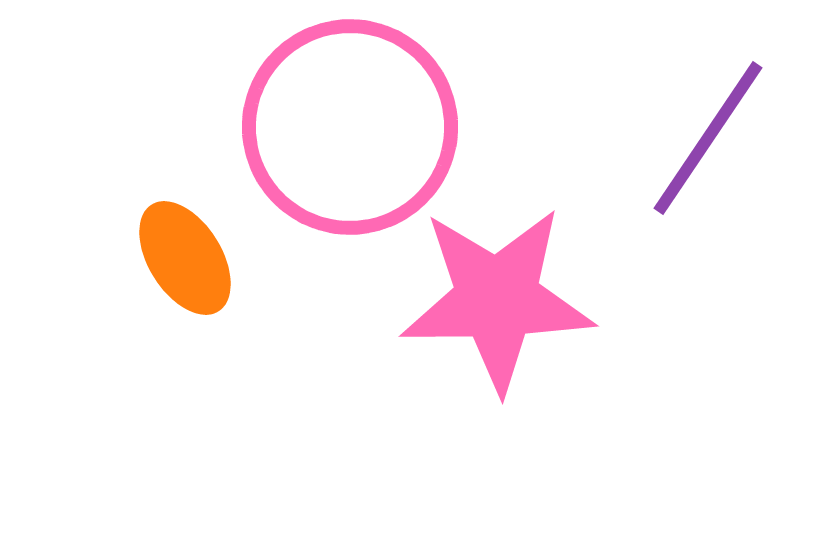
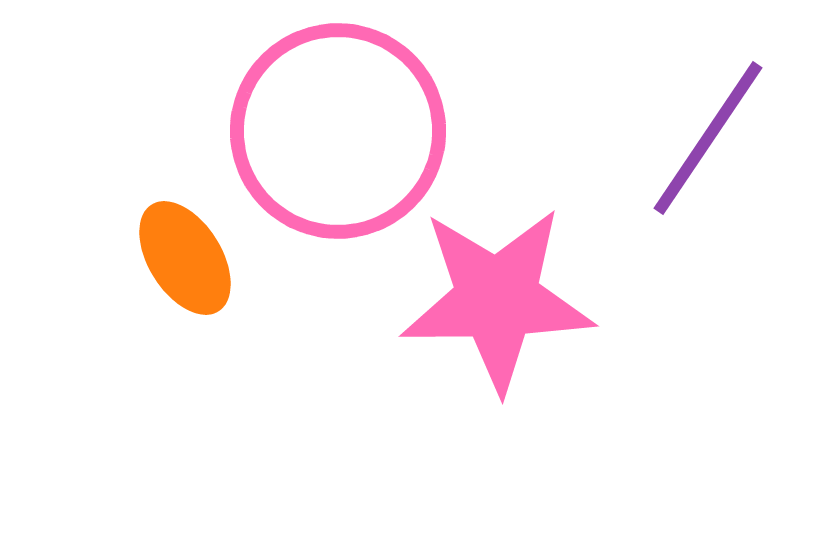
pink circle: moved 12 px left, 4 px down
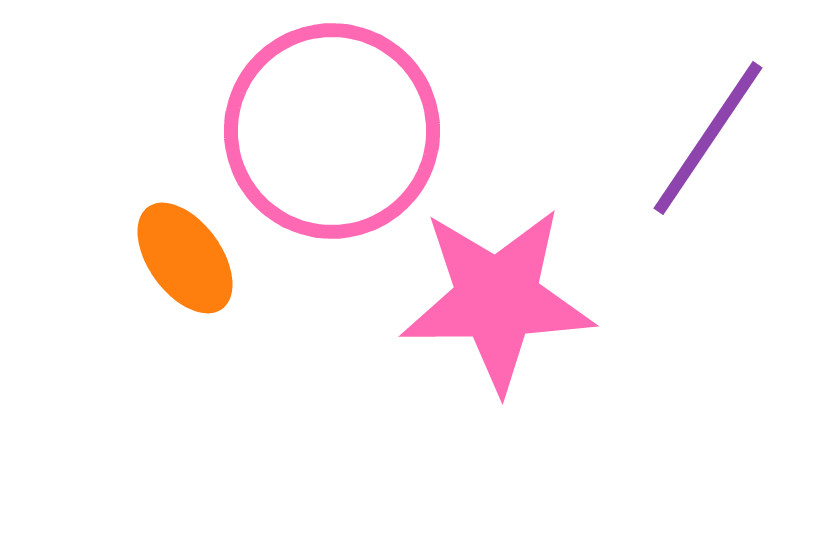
pink circle: moved 6 px left
orange ellipse: rotated 4 degrees counterclockwise
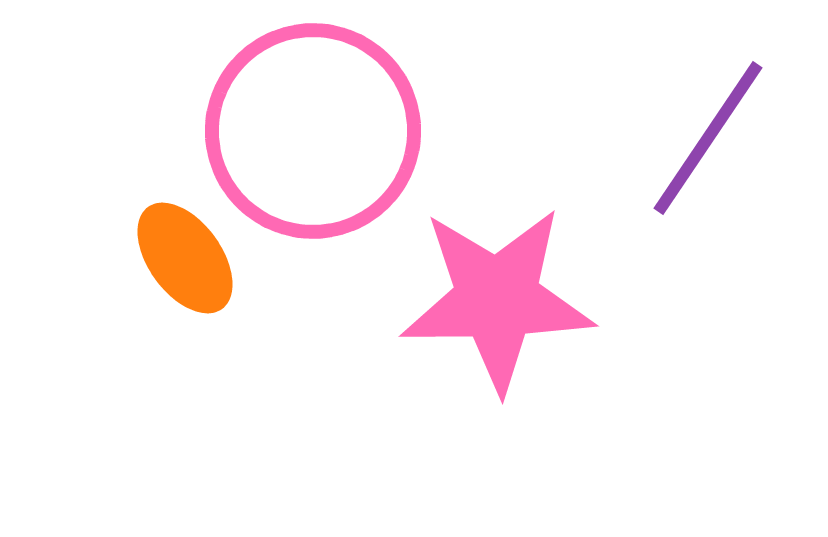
pink circle: moved 19 px left
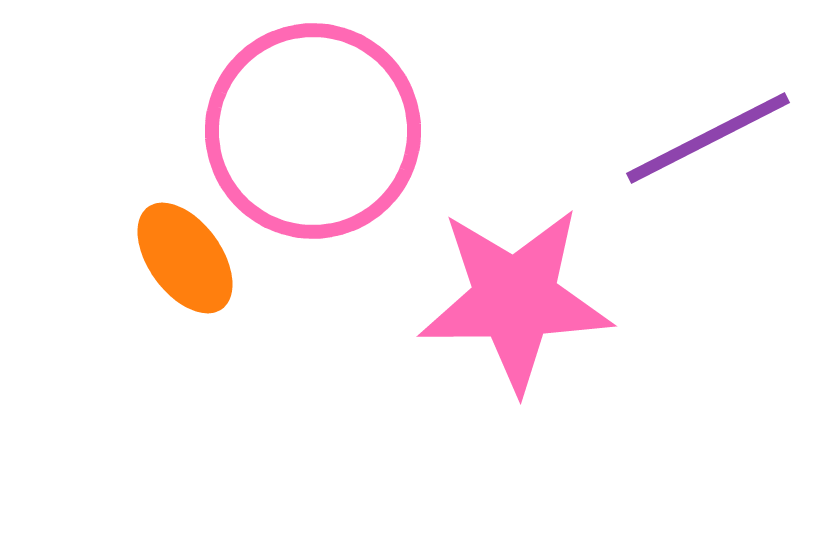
purple line: rotated 29 degrees clockwise
pink star: moved 18 px right
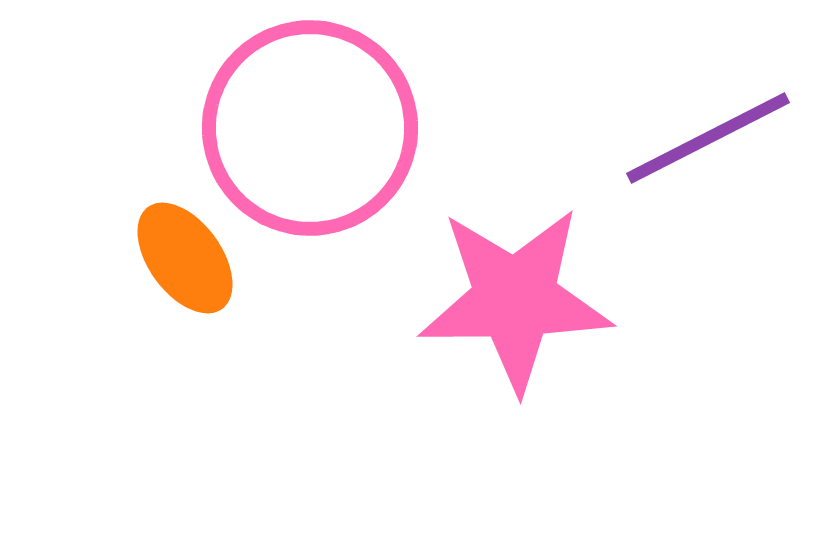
pink circle: moved 3 px left, 3 px up
